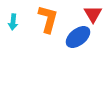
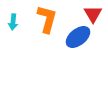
orange L-shape: moved 1 px left
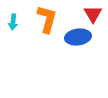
blue ellipse: rotated 30 degrees clockwise
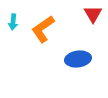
orange L-shape: moved 4 px left, 10 px down; rotated 140 degrees counterclockwise
blue ellipse: moved 22 px down
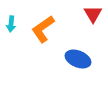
cyan arrow: moved 2 px left, 2 px down
blue ellipse: rotated 30 degrees clockwise
